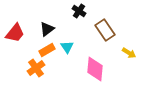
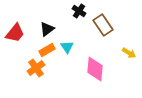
brown rectangle: moved 2 px left, 5 px up
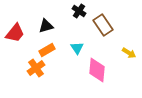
black triangle: moved 1 px left, 3 px up; rotated 21 degrees clockwise
cyan triangle: moved 10 px right, 1 px down
pink diamond: moved 2 px right, 1 px down
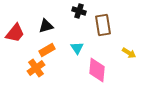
black cross: rotated 16 degrees counterclockwise
brown rectangle: rotated 25 degrees clockwise
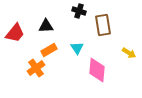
black triangle: rotated 14 degrees clockwise
orange rectangle: moved 2 px right
